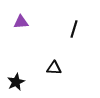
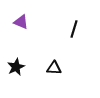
purple triangle: rotated 28 degrees clockwise
black star: moved 15 px up
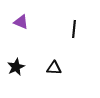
black line: rotated 12 degrees counterclockwise
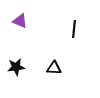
purple triangle: moved 1 px left, 1 px up
black star: rotated 18 degrees clockwise
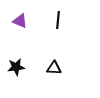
black line: moved 16 px left, 9 px up
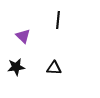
purple triangle: moved 3 px right, 15 px down; rotated 21 degrees clockwise
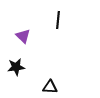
black triangle: moved 4 px left, 19 px down
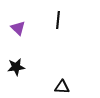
purple triangle: moved 5 px left, 8 px up
black triangle: moved 12 px right
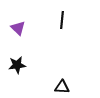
black line: moved 4 px right
black star: moved 1 px right, 2 px up
